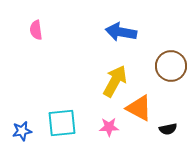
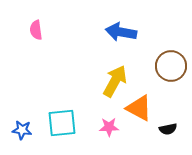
blue star: moved 1 px up; rotated 18 degrees clockwise
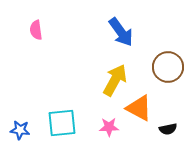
blue arrow: rotated 136 degrees counterclockwise
brown circle: moved 3 px left, 1 px down
yellow arrow: moved 1 px up
blue star: moved 2 px left
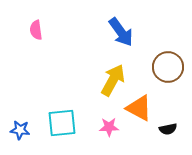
yellow arrow: moved 2 px left
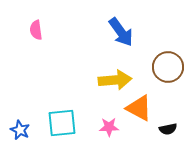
yellow arrow: moved 2 px right; rotated 56 degrees clockwise
blue star: rotated 18 degrees clockwise
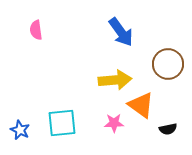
brown circle: moved 3 px up
orange triangle: moved 2 px right, 3 px up; rotated 8 degrees clockwise
pink star: moved 5 px right, 4 px up
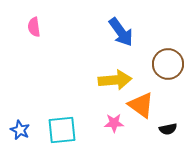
pink semicircle: moved 2 px left, 3 px up
cyan square: moved 7 px down
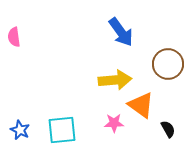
pink semicircle: moved 20 px left, 10 px down
black semicircle: rotated 108 degrees counterclockwise
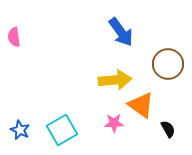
cyan square: rotated 24 degrees counterclockwise
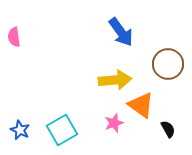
pink star: rotated 18 degrees counterclockwise
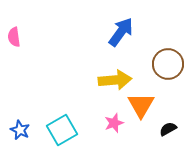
blue arrow: rotated 108 degrees counterclockwise
orange triangle: rotated 24 degrees clockwise
black semicircle: rotated 90 degrees counterclockwise
